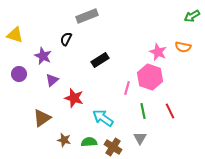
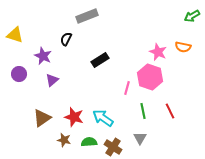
red star: moved 19 px down
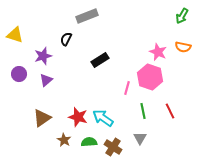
green arrow: moved 10 px left; rotated 28 degrees counterclockwise
purple star: rotated 30 degrees clockwise
purple triangle: moved 6 px left
red star: moved 4 px right
brown star: rotated 16 degrees clockwise
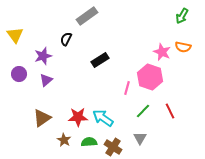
gray rectangle: rotated 15 degrees counterclockwise
yellow triangle: rotated 36 degrees clockwise
pink star: moved 4 px right
green line: rotated 56 degrees clockwise
red star: rotated 18 degrees counterclockwise
